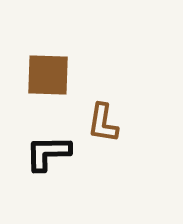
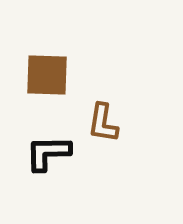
brown square: moved 1 px left
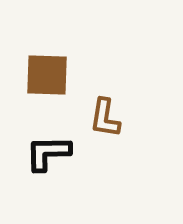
brown L-shape: moved 2 px right, 5 px up
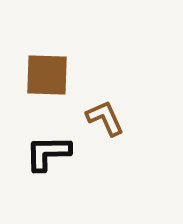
brown L-shape: rotated 147 degrees clockwise
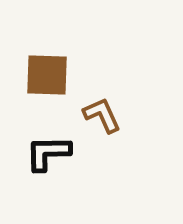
brown L-shape: moved 3 px left, 3 px up
